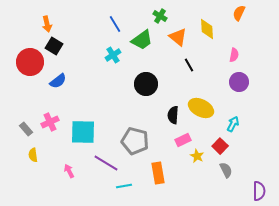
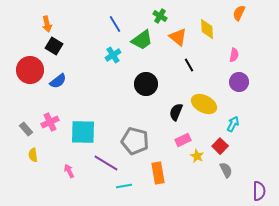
red circle: moved 8 px down
yellow ellipse: moved 3 px right, 4 px up
black semicircle: moved 3 px right, 3 px up; rotated 18 degrees clockwise
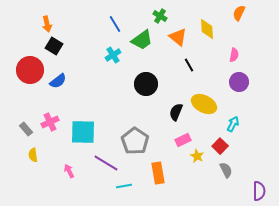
gray pentagon: rotated 20 degrees clockwise
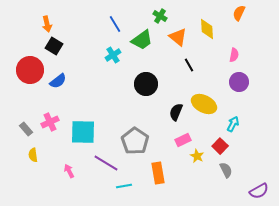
purple semicircle: rotated 60 degrees clockwise
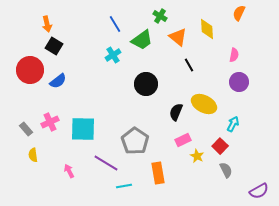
cyan square: moved 3 px up
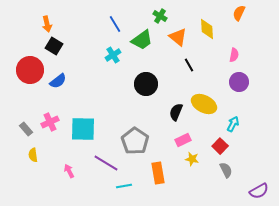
yellow star: moved 5 px left, 3 px down; rotated 16 degrees counterclockwise
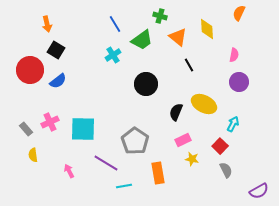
green cross: rotated 16 degrees counterclockwise
black square: moved 2 px right, 4 px down
